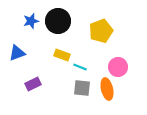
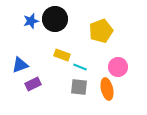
black circle: moved 3 px left, 2 px up
blue triangle: moved 3 px right, 12 px down
gray square: moved 3 px left, 1 px up
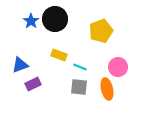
blue star: rotated 21 degrees counterclockwise
yellow rectangle: moved 3 px left
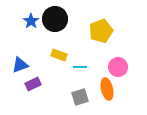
cyan line: rotated 24 degrees counterclockwise
gray square: moved 1 px right, 10 px down; rotated 24 degrees counterclockwise
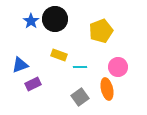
gray square: rotated 18 degrees counterclockwise
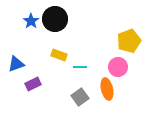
yellow pentagon: moved 28 px right, 10 px down
blue triangle: moved 4 px left, 1 px up
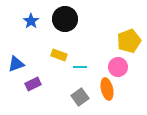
black circle: moved 10 px right
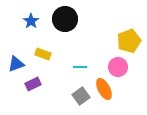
yellow rectangle: moved 16 px left, 1 px up
orange ellipse: moved 3 px left; rotated 15 degrees counterclockwise
gray square: moved 1 px right, 1 px up
